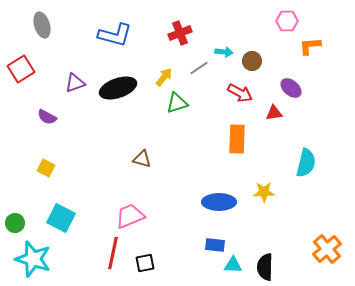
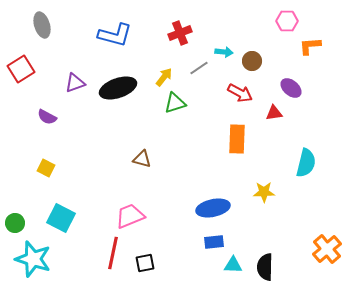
green triangle: moved 2 px left
blue ellipse: moved 6 px left, 6 px down; rotated 12 degrees counterclockwise
blue rectangle: moved 1 px left, 3 px up; rotated 12 degrees counterclockwise
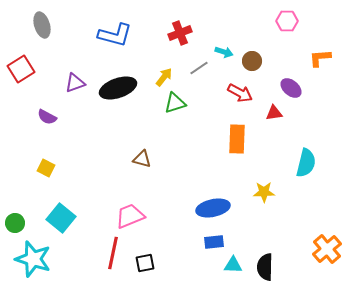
orange L-shape: moved 10 px right, 12 px down
cyan arrow: rotated 12 degrees clockwise
cyan square: rotated 12 degrees clockwise
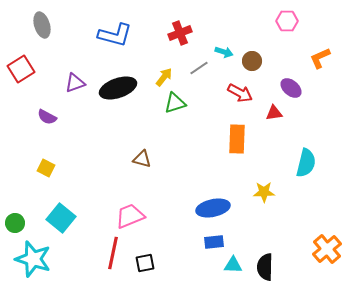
orange L-shape: rotated 20 degrees counterclockwise
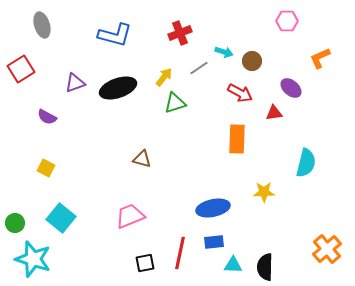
red line: moved 67 px right
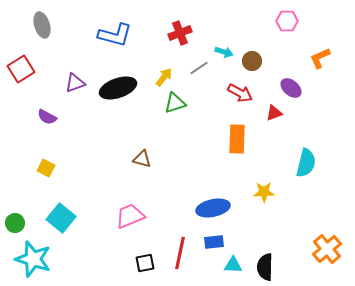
red triangle: rotated 12 degrees counterclockwise
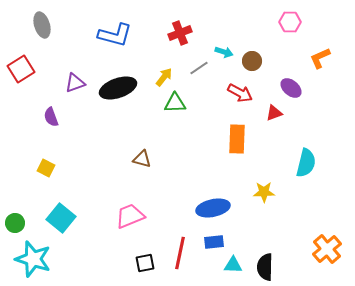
pink hexagon: moved 3 px right, 1 px down
green triangle: rotated 15 degrees clockwise
purple semicircle: moved 4 px right; rotated 42 degrees clockwise
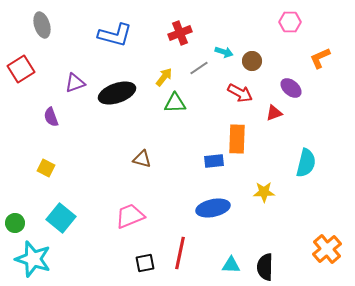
black ellipse: moved 1 px left, 5 px down
blue rectangle: moved 81 px up
cyan triangle: moved 2 px left
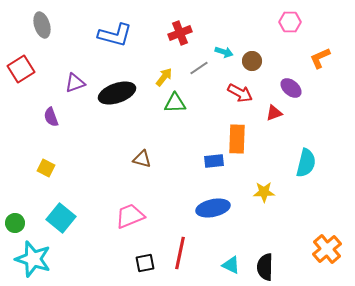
cyan triangle: rotated 24 degrees clockwise
